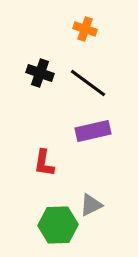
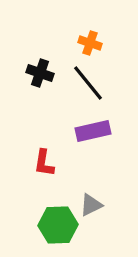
orange cross: moved 5 px right, 14 px down
black line: rotated 15 degrees clockwise
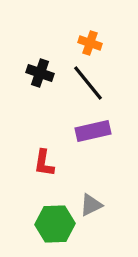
green hexagon: moved 3 px left, 1 px up
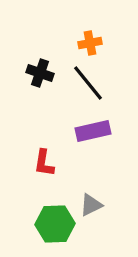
orange cross: rotated 30 degrees counterclockwise
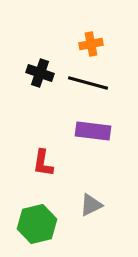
orange cross: moved 1 px right, 1 px down
black line: rotated 36 degrees counterclockwise
purple rectangle: rotated 20 degrees clockwise
red L-shape: moved 1 px left
green hexagon: moved 18 px left; rotated 12 degrees counterclockwise
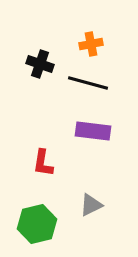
black cross: moved 9 px up
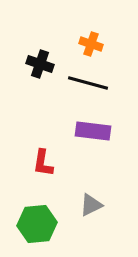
orange cross: rotated 30 degrees clockwise
green hexagon: rotated 9 degrees clockwise
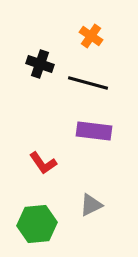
orange cross: moved 8 px up; rotated 15 degrees clockwise
purple rectangle: moved 1 px right
red L-shape: rotated 44 degrees counterclockwise
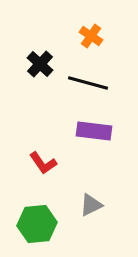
black cross: rotated 24 degrees clockwise
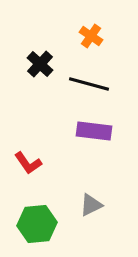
black line: moved 1 px right, 1 px down
red L-shape: moved 15 px left
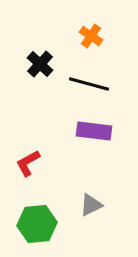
red L-shape: rotated 96 degrees clockwise
